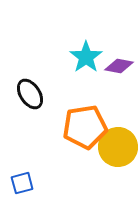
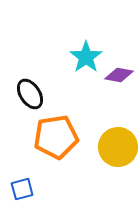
purple diamond: moved 9 px down
orange pentagon: moved 29 px left, 10 px down
blue square: moved 6 px down
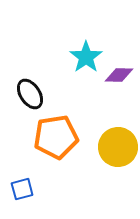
purple diamond: rotated 8 degrees counterclockwise
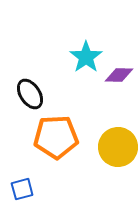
orange pentagon: rotated 6 degrees clockwise
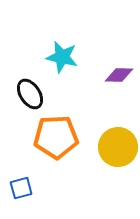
cyan star: moved 24 px left; rotated 24 degrees counterclockwise
blue square: moved 1 px left, 1 px up
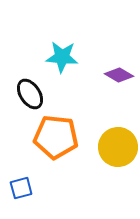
cyan star: rotated 8 degrees counterclockwise
purple diamond: rotated 28 degrees clockwise
orange pentagon: rotated 9 degrees clockwise
